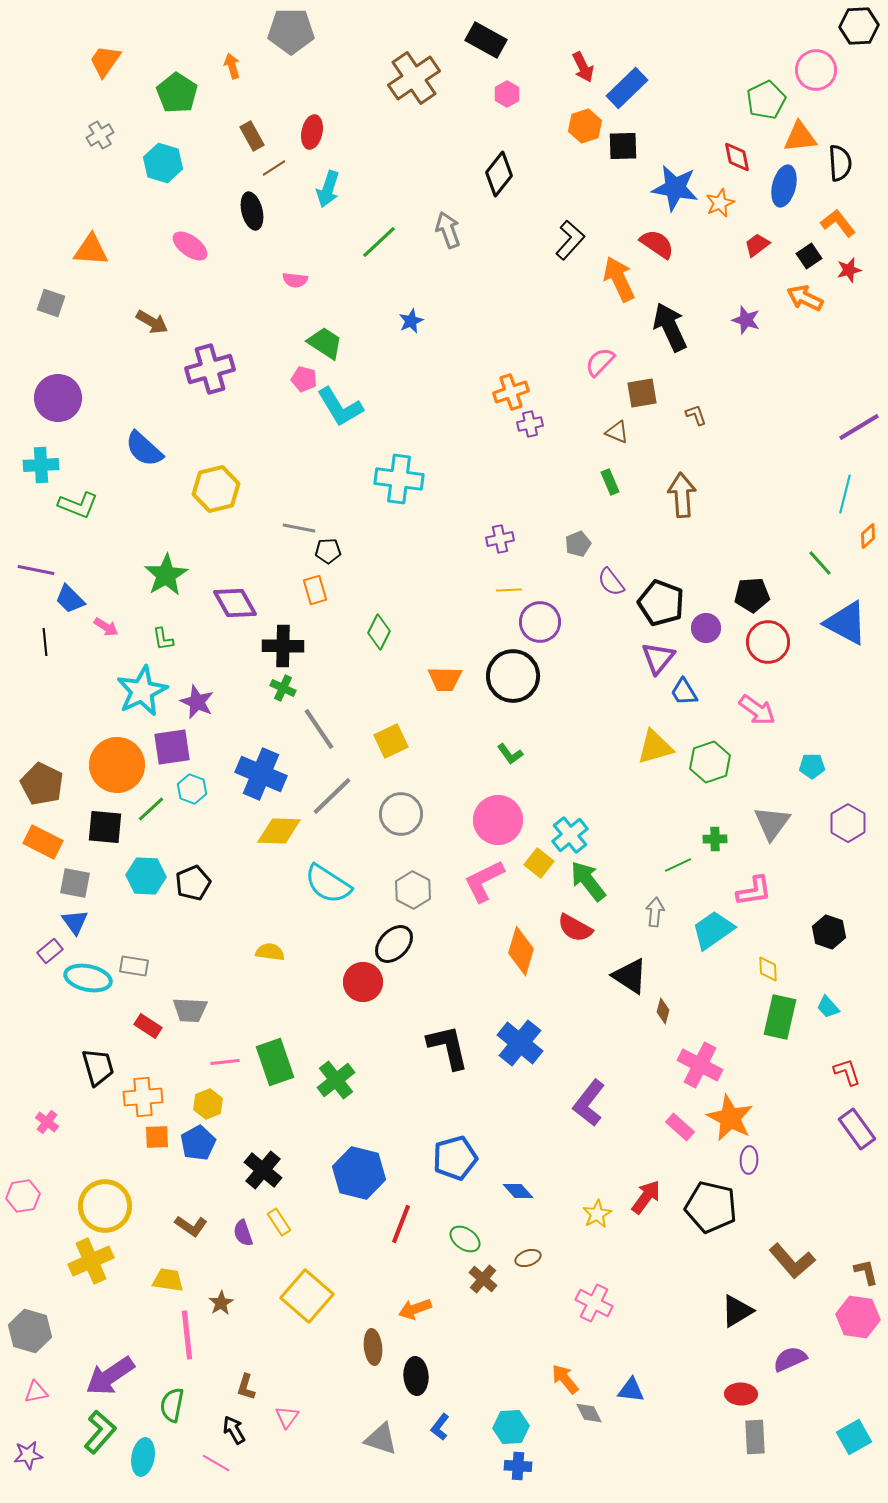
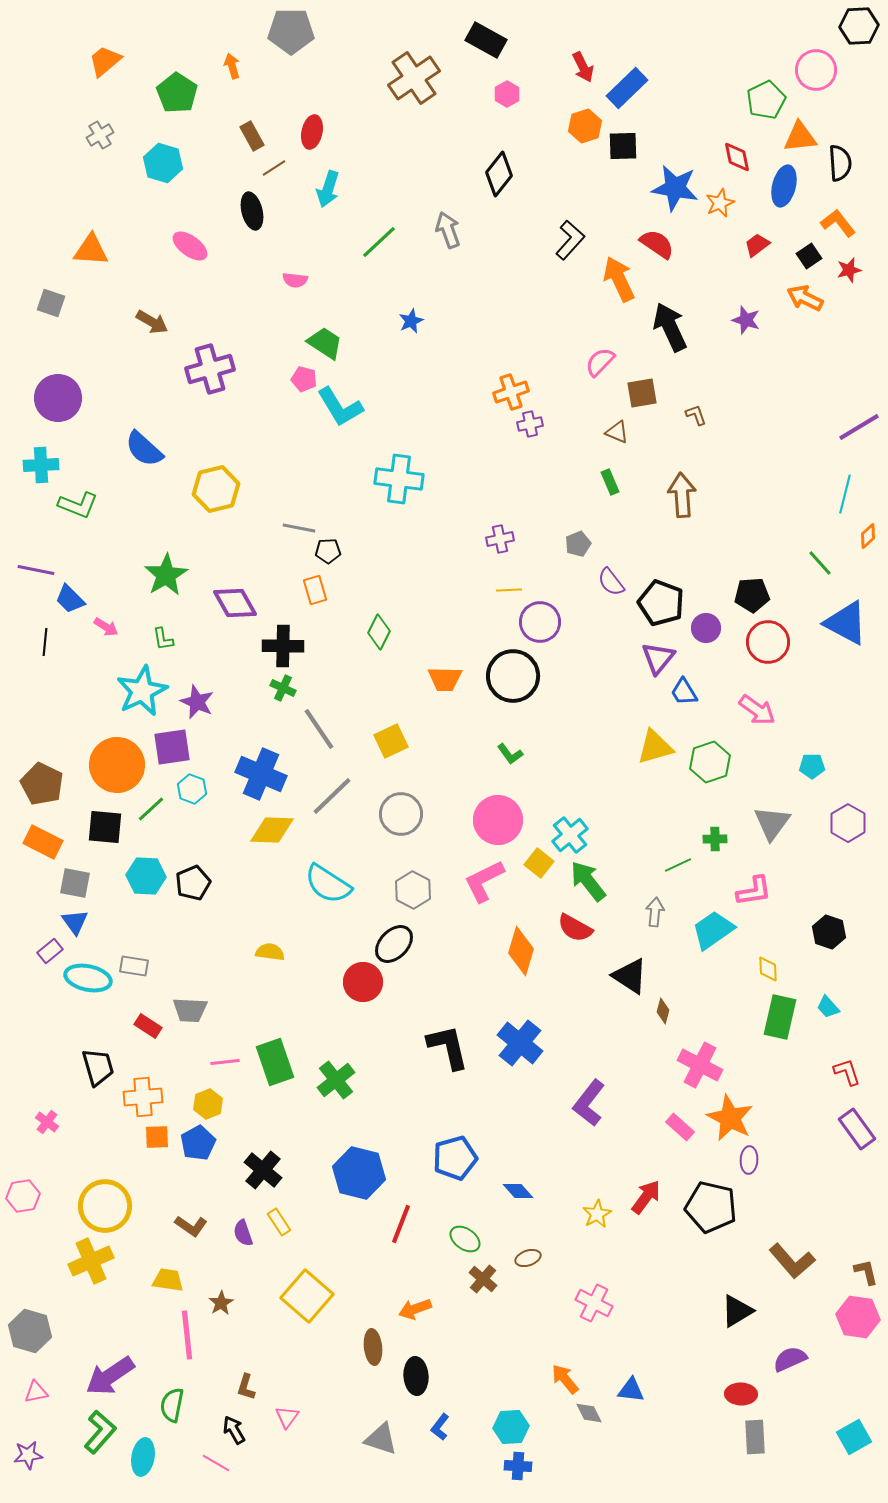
orange trapezoid at (105, 61): rotated 15 degrees clockwise
black line at (45, 642): rotated 12 degrees clockwise
yellow diamond at (279, 831): moved 7 px left, 1 px up
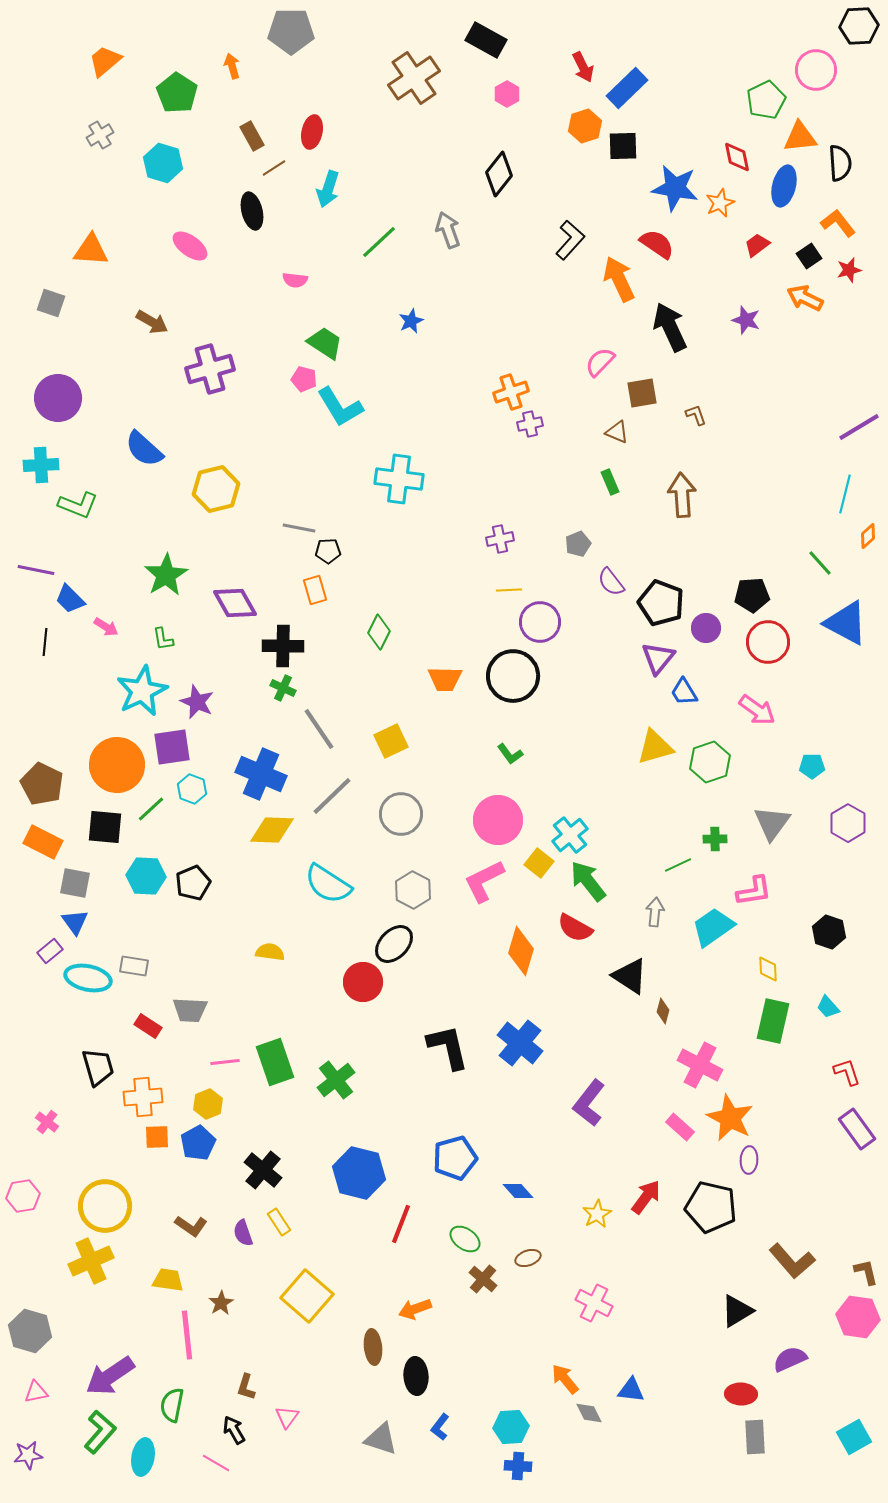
cyan trapezoid at (713, 930): moved 3 px up
green rectangle at (780, 1017): moved 7 px left, 4 px down
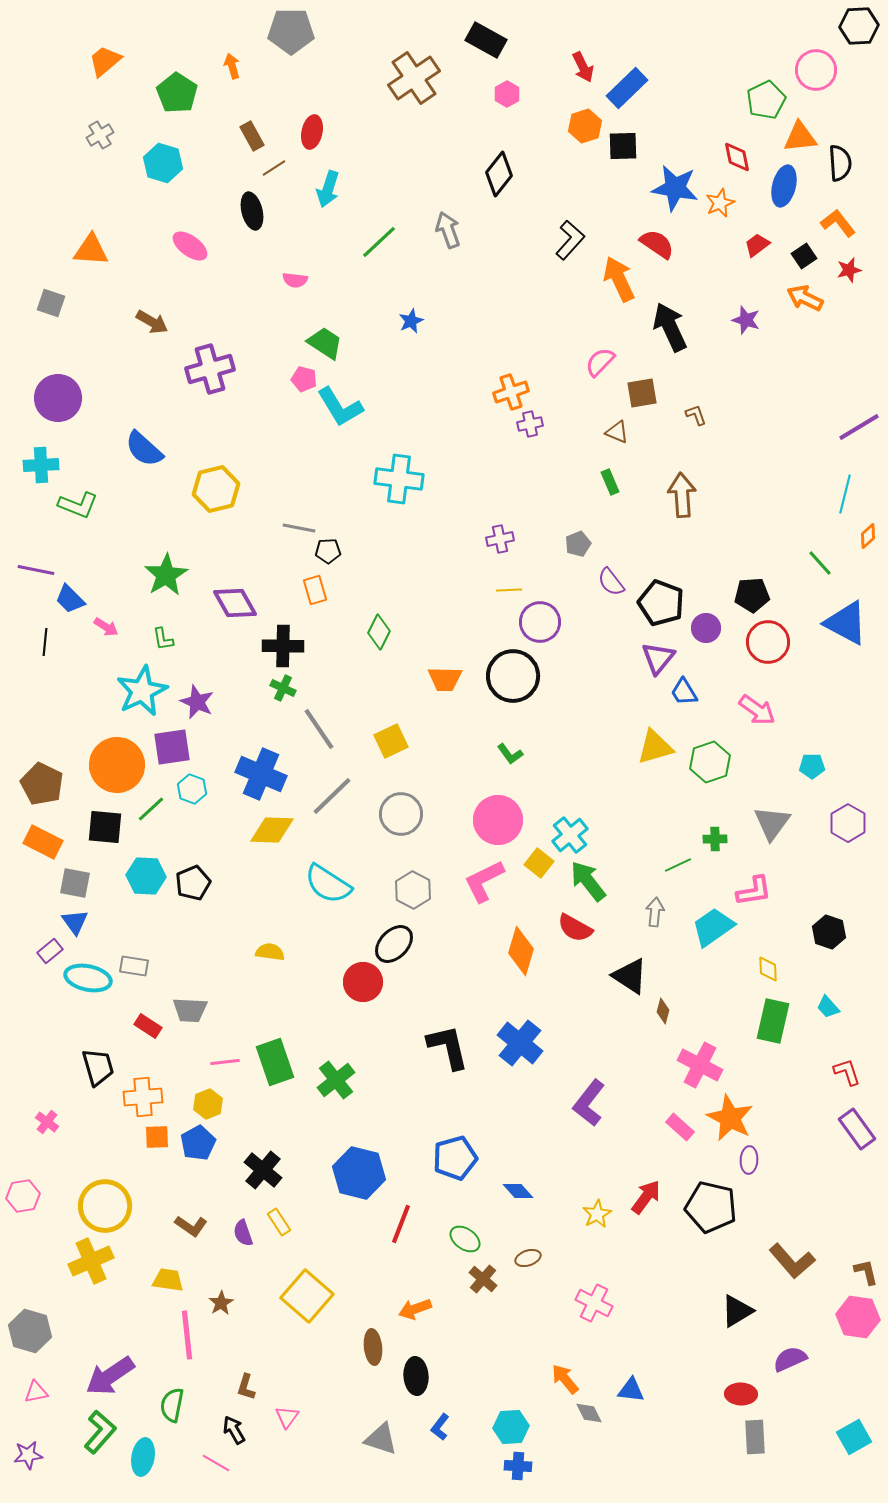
black square at (809, 256): moved 5 px left
